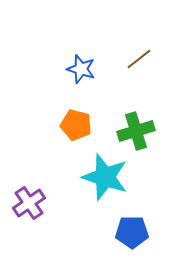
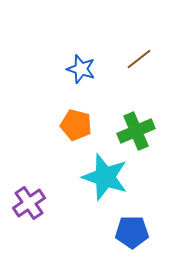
green cross: rotated 6 degrees counterclockwise
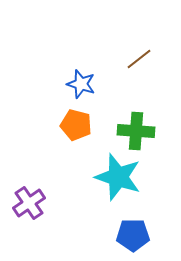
blue star: moved 15 px down
green cross: rotated 27 degrees clockwise
cyan star: moved 13 px right
blue pentagon: moved 1 px right, 3 px down
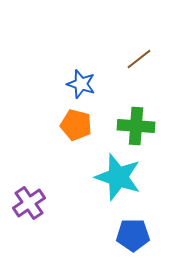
green cross: moved 5 px up
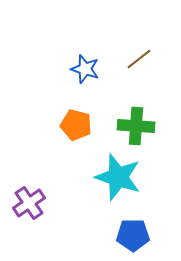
blue star: moved 4 px right, 15 px up
